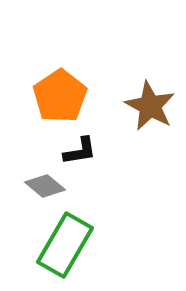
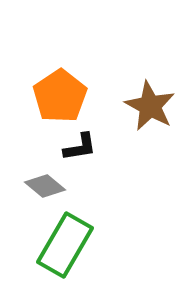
black L-shape: moved 4 px up
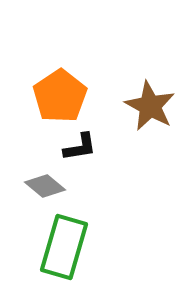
green rectangle: moved 1 px left, 2 px down; rotated 14 degrees counterclockwise
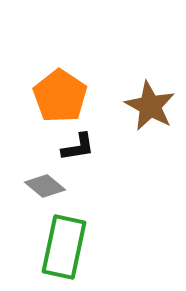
orange pentagon: rotated 4 degrees counterclockwise
black L-shape: moved 2 px left
green rectangle: rotated 4 degrees counterclockwise
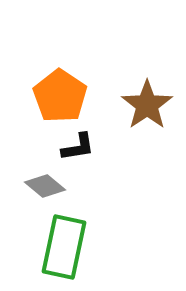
brown star: moved 3 px left, 1 px up; rotated 9 degrees clockwise
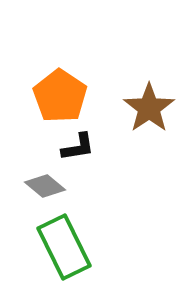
brown star: moved 2 px right, 3 px down
green rectangle: rotated 38 degrees counterclockwise
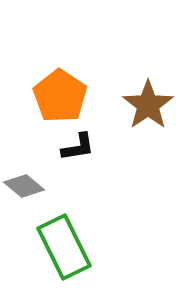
brown star: moved 1 px left, 3 px up
gray diamond: moved 21 px left
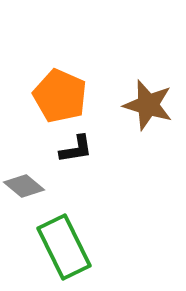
orange pentagon: rotated 10 degrees counterclockwise
brown star: rotated 21 degrees counterclockwise
black L-shape: moved 2 px left, 2 px down
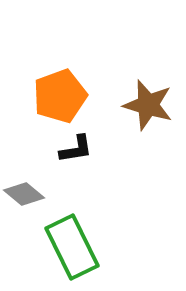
orange pentagon: rotated 28 degrees clockwise
gray diamond: moved 8 px down
green rectangle: moved 8 px right
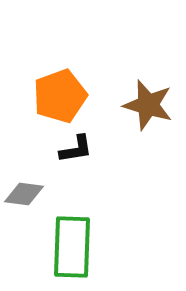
gray diamond: rotated 33 degrees counterclockwise
green rectangle: rotated 28 degrees clockwise
